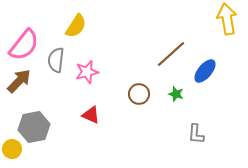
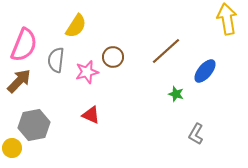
pink semicircle: rotated 16 degrees counterclockwise
brown line: moved 5 px left, 3 px up
brown circle: moved 26 px left, 37 px up
gray hexagon: moved 2 px up
gray L-shape: rotated 25 degrees clockwise
yellow circle: moved 1 px up
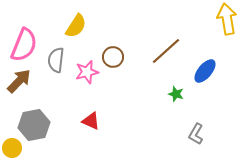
red triangle: moved 6 px down
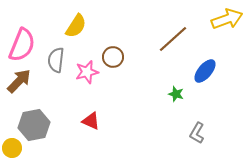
yellow arrow: rotated 80 degrees clockwise
pink semicircle: moved 2 px left
brown line: moved 7 px right, 12 px up
gray L-shape: moved 1 px right, 1 px up
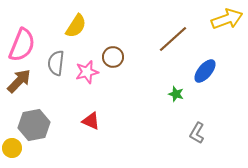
gray semicircle: moved 3 px down
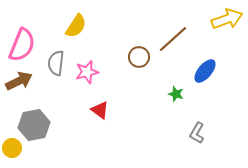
brown circle: moved 26 px right
brown arrow: rotated 20 degrees clockwise
red triangle: moved 9 px right, 11 px up; rotated 12 degrees clockwise
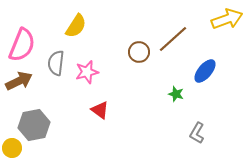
brown circle: moved 5 px up
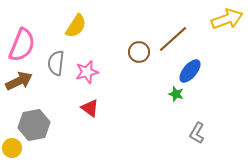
blue ellipse: moved 15 px left
red triangle: moved 10 px left, 2 px up
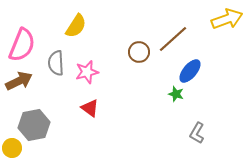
gray semicircle: rotated 10 degrees counterclockwise
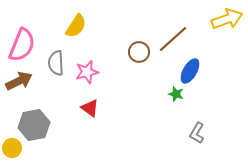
blue ellipse: rotated 10 degrees counterclockwise
